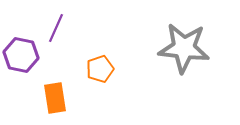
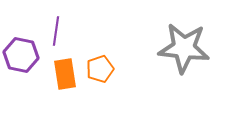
purple line: moved 3 px down; rotated 16 degrees counterclockwise
orange rectangle: moved 10 px right, 24 px up
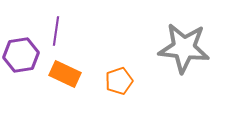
purple hexagon: rotated 20 degrees counterclockwise
orange pentagon: moved 19 px right, 12 px down
orange rectangle: rotated 56 degrees counterclockwise
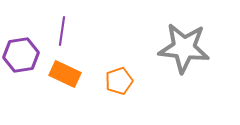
purple line: moved 6 px right
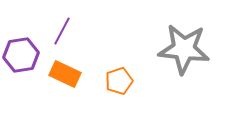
purple line: rotated 20 degrees clockwise
gray star: moved 1 px down
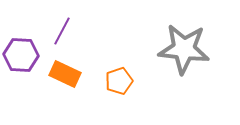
purple hexagon: rotated 12 degrees clockwise
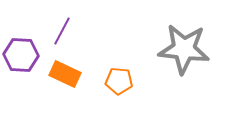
orange pentagon: rotated 24 degrees clockwise
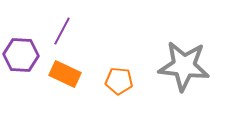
gray star: moved 17 px down
